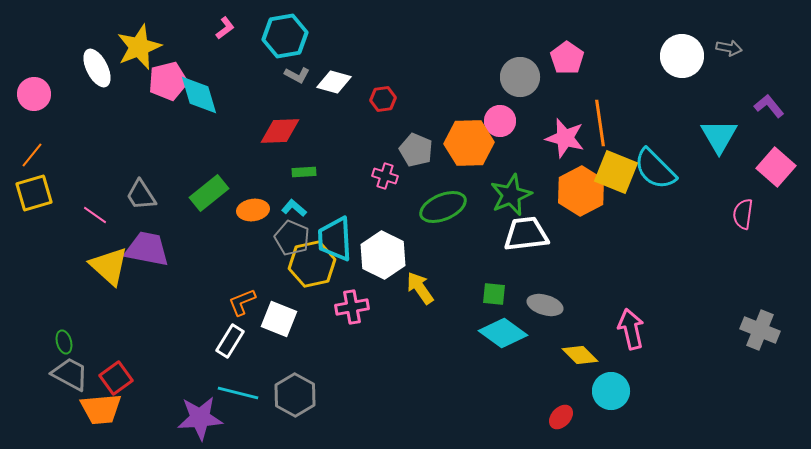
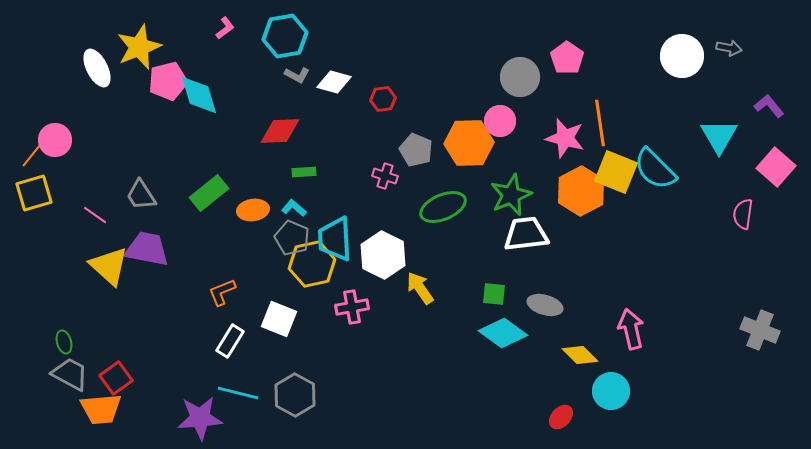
pink circle at (34, 94): moved 21 px right, 46 px down
orange L-shape at (242, 302): moved 20 px left, 10 px up
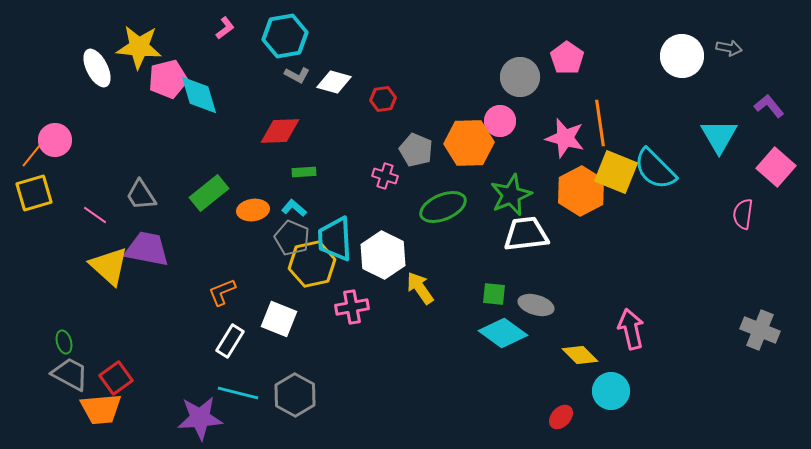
yellow star at (139, 47): rotated 27 degrees clockwise
pink pentagon at (168, 81): moved 2 px up
gray ellipse at (545, 305): moved 9 px left
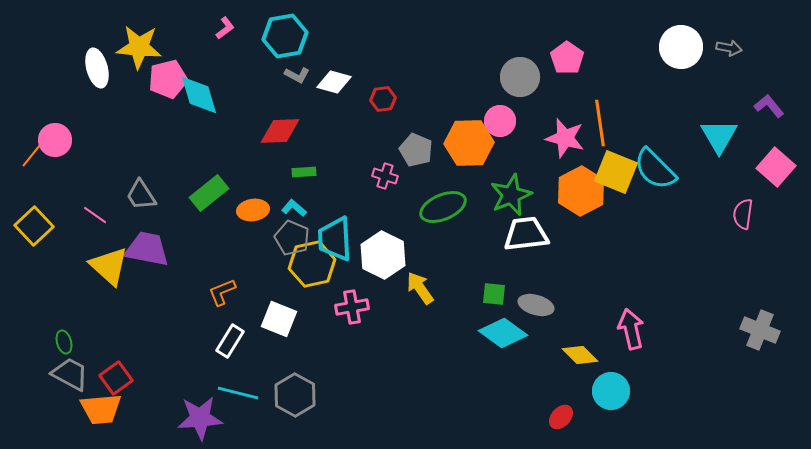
white circle at (682, 56): moved 1 px left, 9 px up
white ellipse at (97, 68): rotated 12 degrees clockwise
yellow square at (34, 193): moved 33 px down; rotated 27 degrees counterclockwise
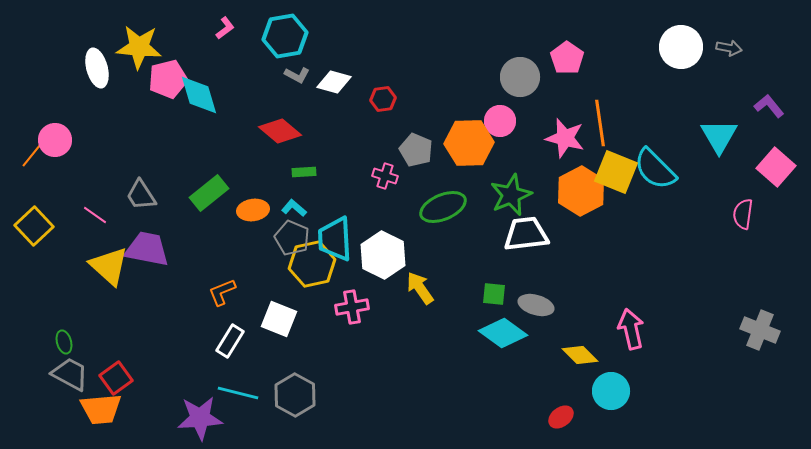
red diamond at (280, 131): rotated 42 degrees clockwise
red ellipse at (561, 417): rotated 10 degrees clockwise
